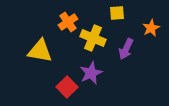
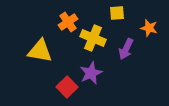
orange star: moved 2 px left; rotated 30 degrees counterclockwise
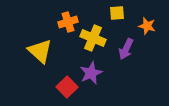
orange cross: rotated 18 degrees clockwise
orange star: moved 2 px left, 2 px up
yellow triangle: rotated 32 degrees clockwise
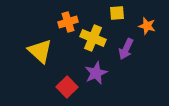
purple star: moved 5 px right
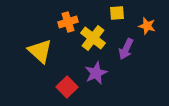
yellow cross: rotated 15 degrees clockwise
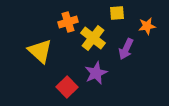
orange star: rotated 24 degrees counterclockwise
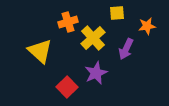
yellow cross: rotated 10 degrees clockwise
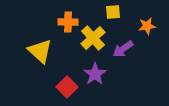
yellow square: moved 4 px left, 1 px up
orange cross: rotated 18 degrees clockwise
purple arrow: moved 3 px left; rotated 30 degrees clockwise
purple star: moved 1 px left, 1 px down; rotated 10 degrees counterclockwise
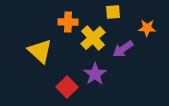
orange star: moved 2 px down; rotated 12 degrees clockwise
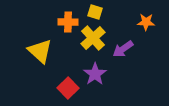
yellow square: moved 18 px left; rotated 21 degrees clockwise
orange star: moved 1 px left, 6 px up
red square: moved 1 px right, 1 px down
